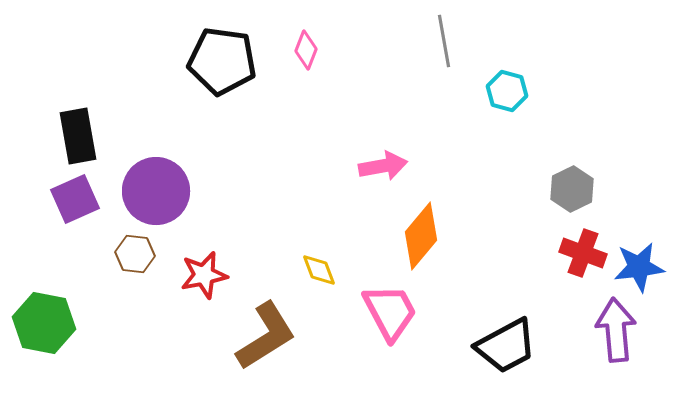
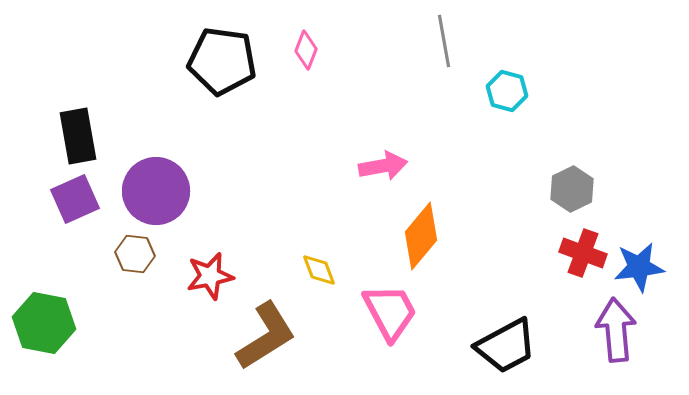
red star: moved 6 px right, 1 px down
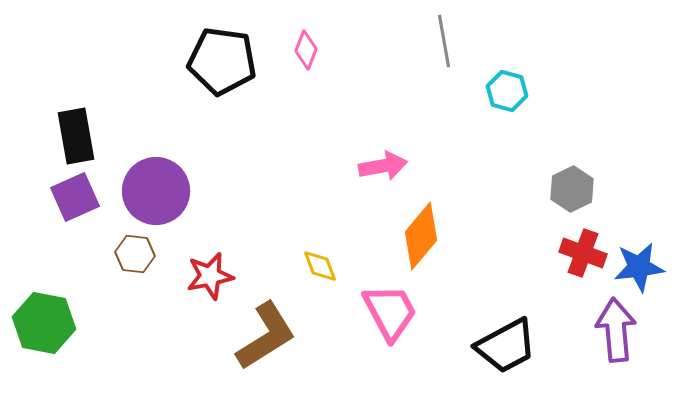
black rectangle: moved 2 px left
purple square: moved 2 px up
yellow diamond: moved 1 px right, 4 px up
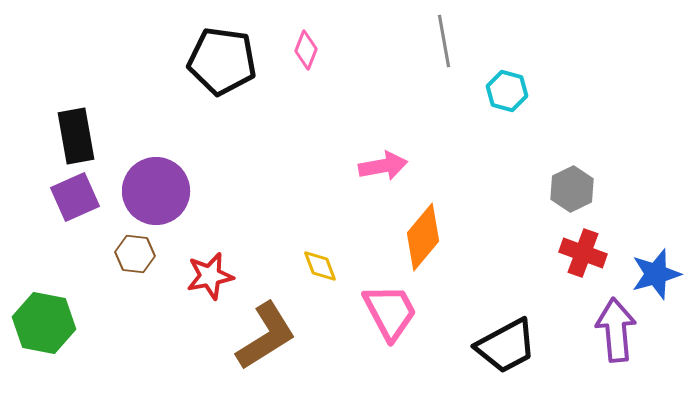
orange diamond: moved 2 px right, 1 px down
blue star: moved 17 px right, 7 px down; rotated 9 degrees counterclockwise
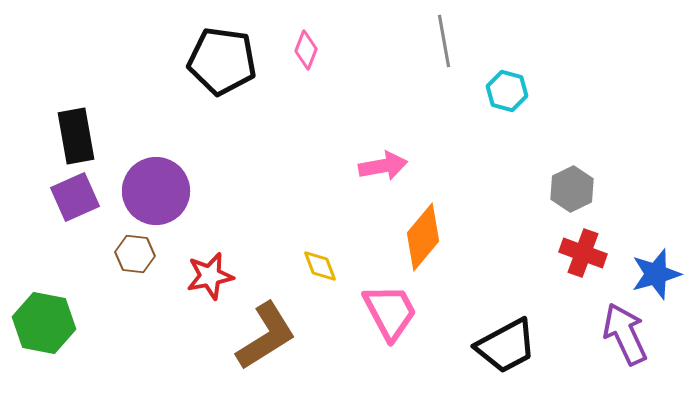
purple arrow: moved 9 px right, 4 px down; rotated 20 degrees counterclockwise
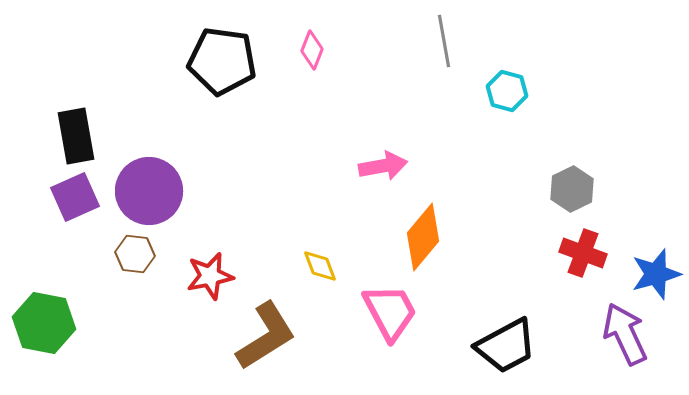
pink diamond: moved 6 px right
purple circle: moved 7 px left
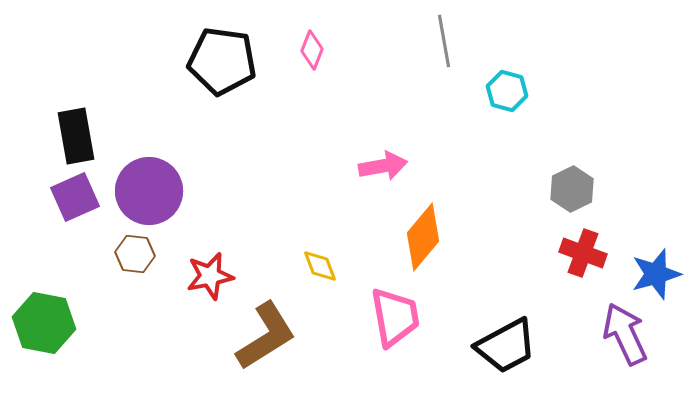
pink trapezoid: moved 5 px right, 5 px down; rotated 18 degrees clockwise
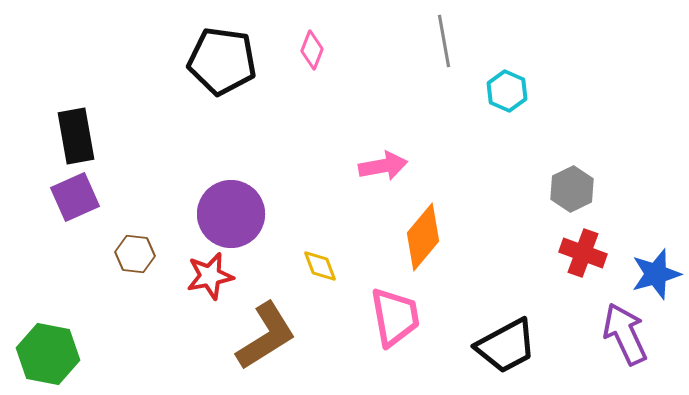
cyan hexagon: rotated 9 degrees clockwise
purple circle: moved 82 px right, 23 px down
green hexagon: moved 4 px right, 31 px down
